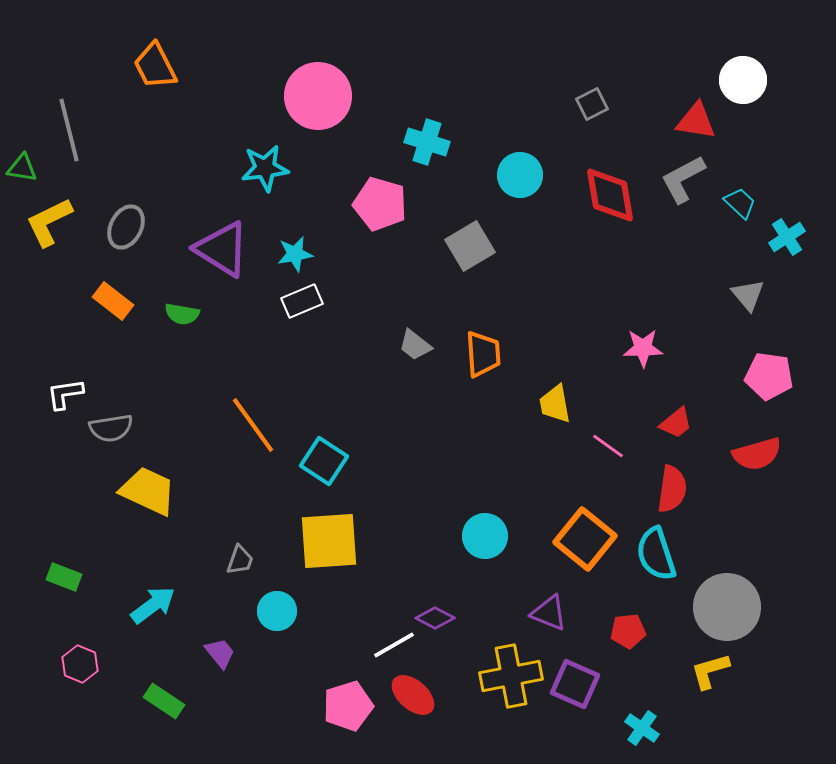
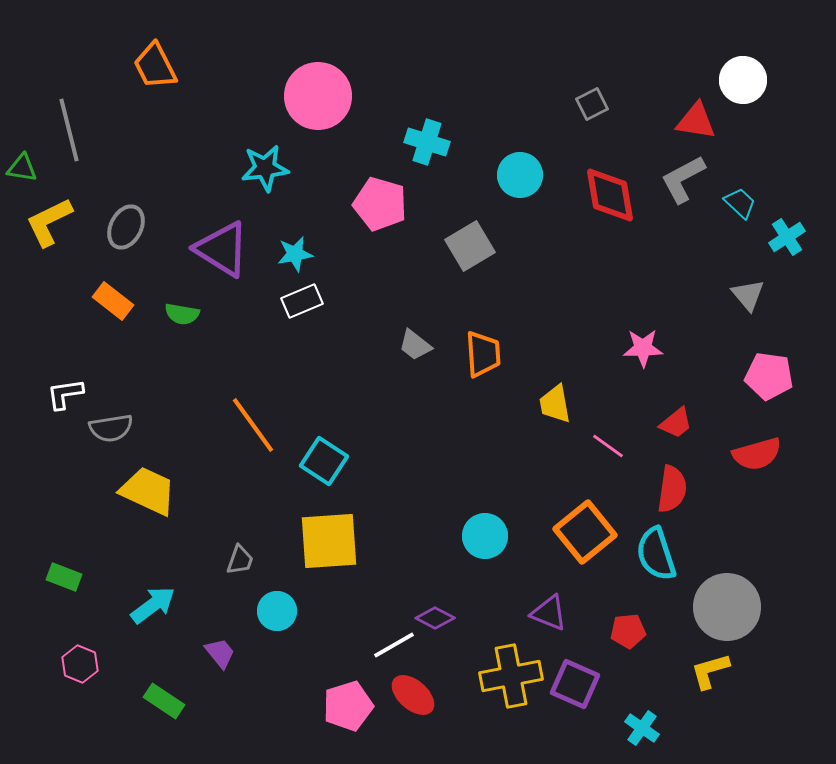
orange square at (585, 539): moved 7 px up; rotated 12 degrees clockwise
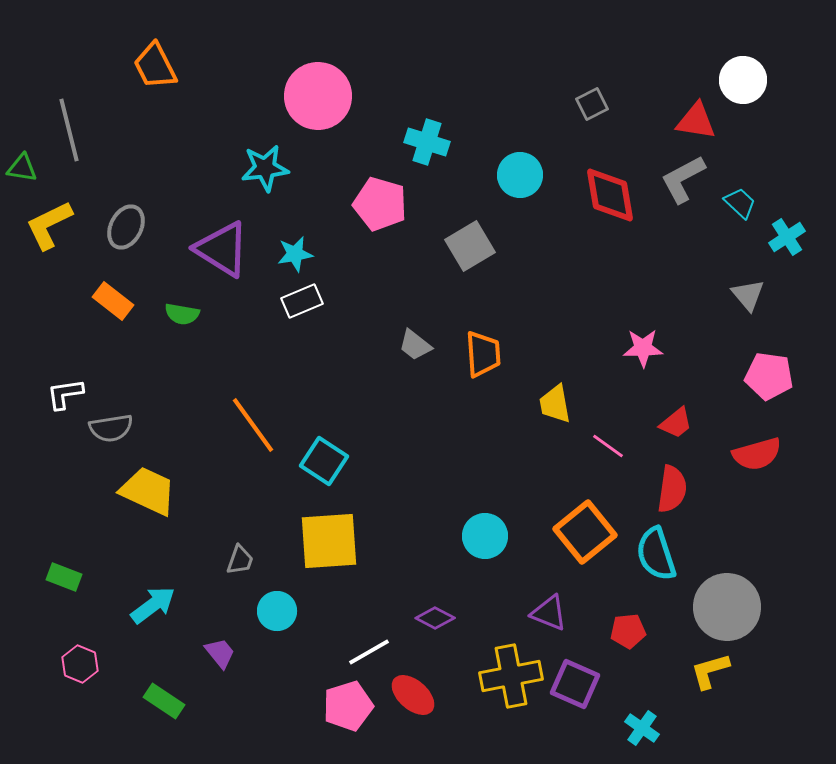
yellow L-shape at (49, 222): moved 3 px down
white line at (394, 645): moved 25 px left, 7 px down
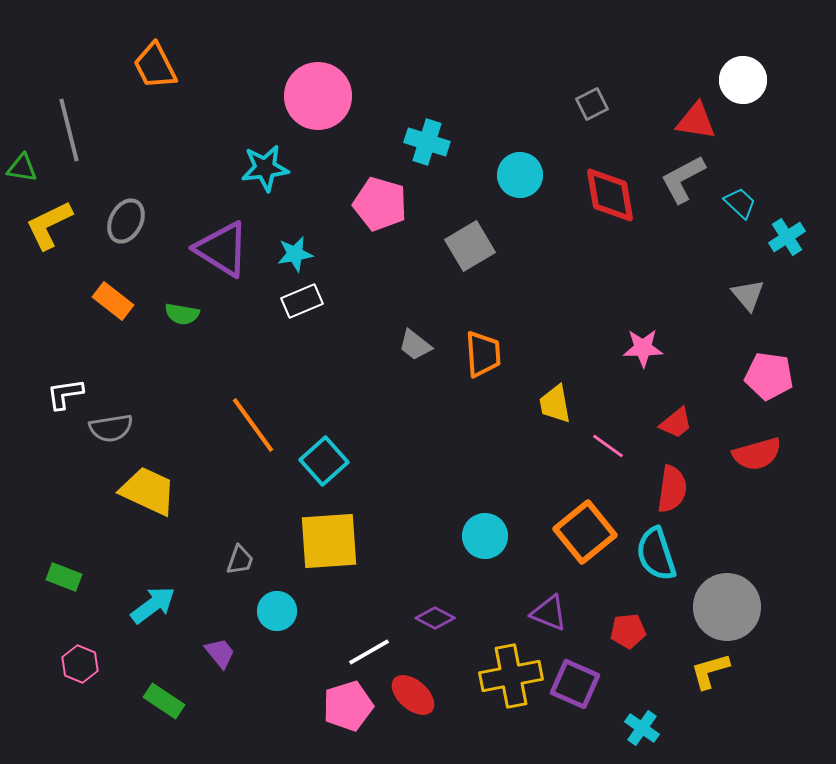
gray ellipse at (126, 227): moved 6 px up
cyan square at (324, 461): rotated 15 degrees clockwise
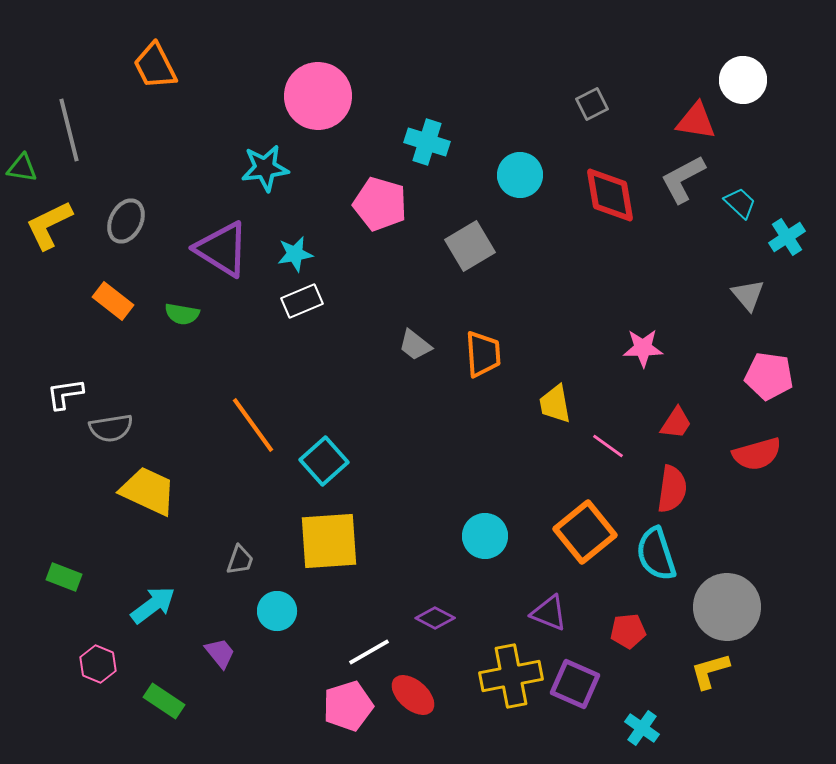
red trapezoid at (676, 423): rotated 18 degrees counterclockwise
pink hexagon at (80, 664): moved 18 px right
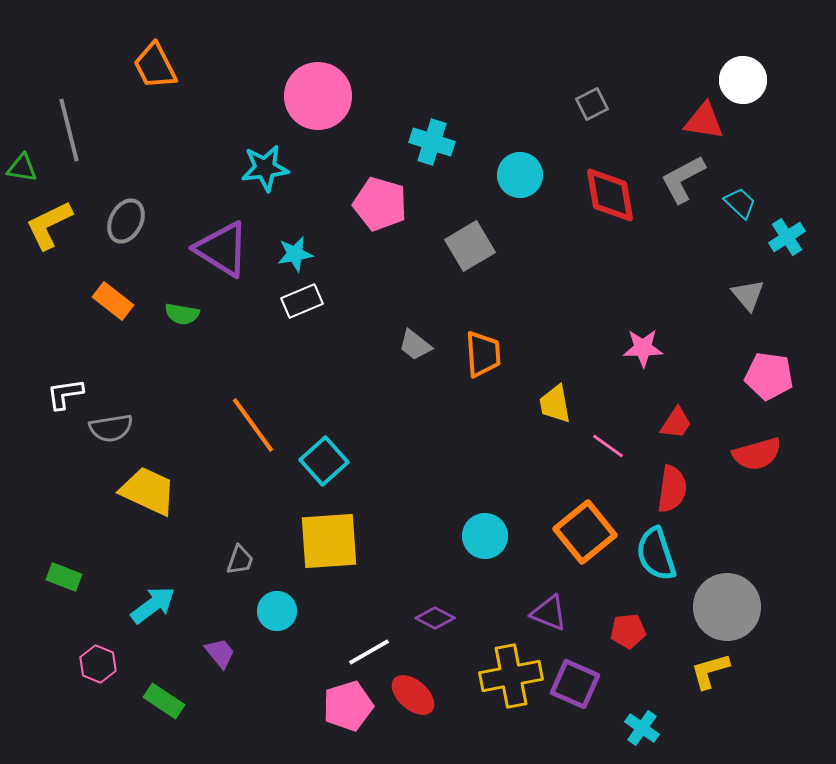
red triangle at (696, 121): moved 8 px right
cyan cross at (427, 142): moved 5 px right
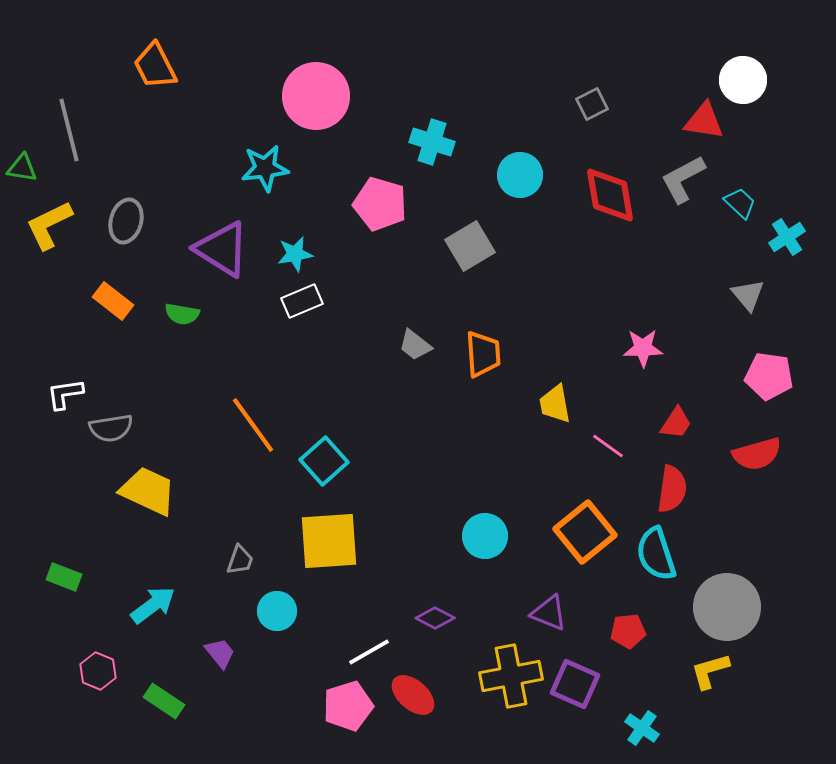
pink circle at (318, 96): moved 2 px left
gray ellipse at (126, 221): rotated 12 degrees counterclockwise
pink hexagon at (98, 664): moved 7 px down
